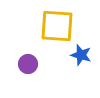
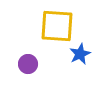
blue star: moved 1 px left, 1 px up; rotated 30 degrees clockwise
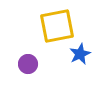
yellow square: rotated 15 degrees counterclockwise
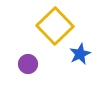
yellow square: moved 2 px left; rotated 33 degrees counterclockwise
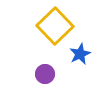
purple circle: moved 17 px right, 10 px down
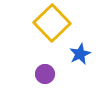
yellow square: moved 3 px left, 3 px up
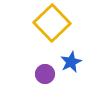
blue star: moved 9 px left, 8 px down
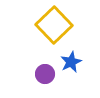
yellow square: moved 2 px right, 2 px down
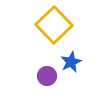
purple circle: moved 2 px right, 2 px down
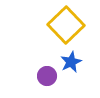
yellow square: moved 12 px right
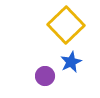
purple circle: moved 2 px left
